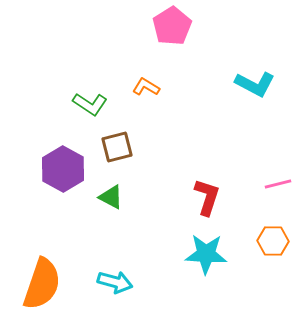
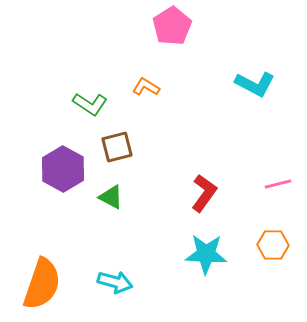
red L-shape: moved 3 px left, 4 px up; rotated 18 degrees clockwise
orange hexagon: moved 4 px down
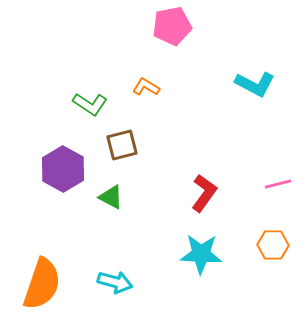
pink pentagon: rotated 21 degrees clockwise
brown square: moved 5 px right, 2 px up
cyan star: moved 5 px left
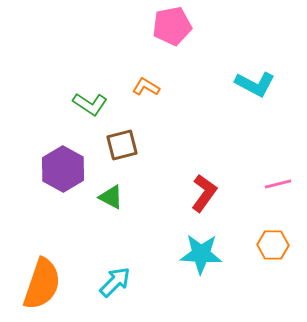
cyan arrow: rotated 60 degrees counterclockwise
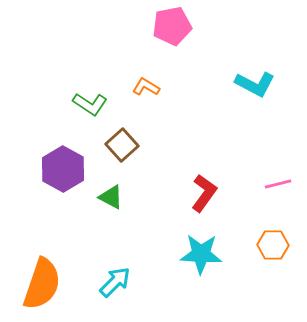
brown square: rotated 28 degrees counterclockwise
